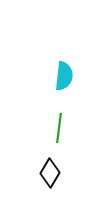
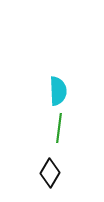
cyan semicircle: moved 6 px left, 15 px down; rotated 8 degrees counterclockwise
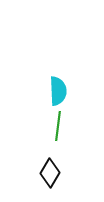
green line: moved 1 px left, 2 px up
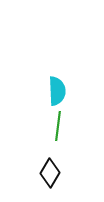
cyan semicircle: moved 1 px left
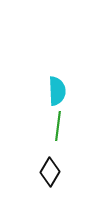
black diamond: moved 1 px up
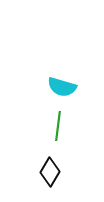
cyan semicircle: moved 5 px right, 4 px up; rotated 108 degrees clockwise
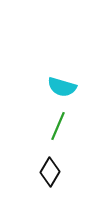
green line: rotated 16 degrees clockwise
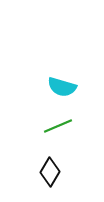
green line: rotated 44 degrees clockwise
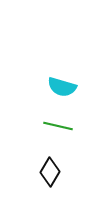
green line: rotated 36 degrees clockwise
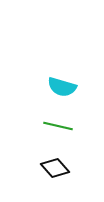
black diamond: moved 5 px right, 4 px up; rotated 72 degrees counterclockwise
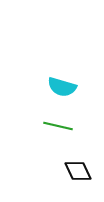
black diamond: moved 23 px right, 3 px down; rotated 16 degrees clockwise
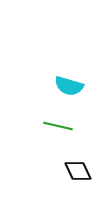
cyan semicircle: moved 7 px right, 1 px up
